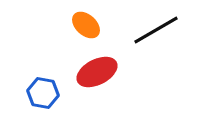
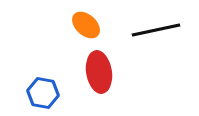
black line: rotated 18 degrees clockwise
red ellipse: moved 2 px right; rotated 72 degrees counterclockwise
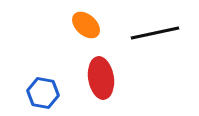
black line: moved 1 px left, 3 px down
red ellipse: moved 2 px right, 6 px down
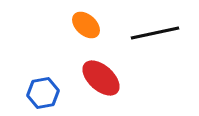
red ellipse: rotated 39 degrees counterclockwise
blue hexagon: rotated 20 degrees counterclockwise
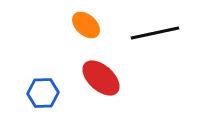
blue hexagon: rotated 8 degrees clockwise
